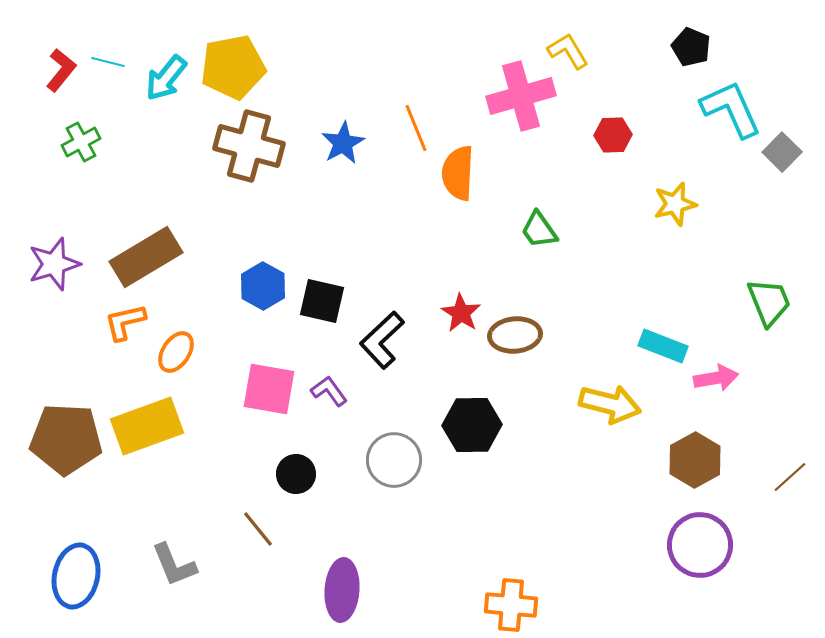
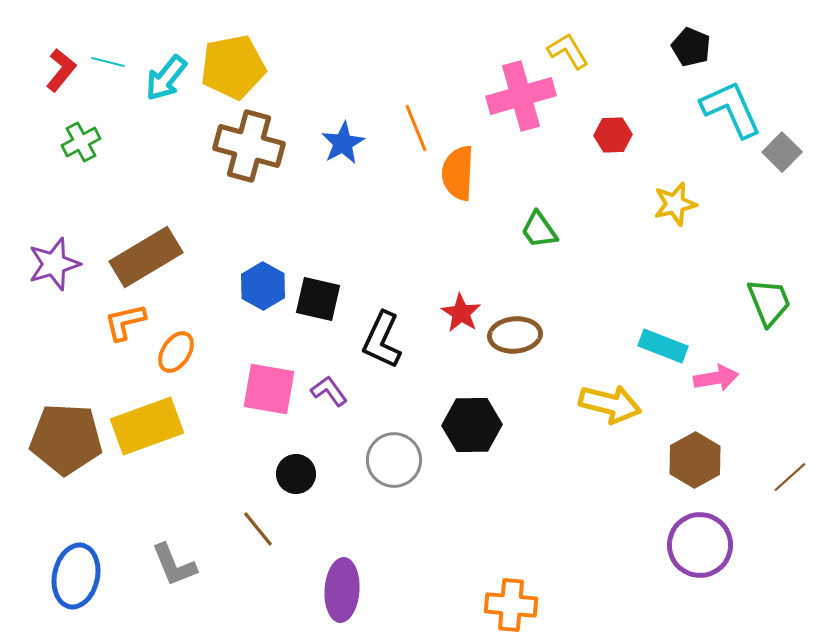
black square at (322, 301): moved 4 px left, 2 px up
black L-shape at (382, 340): rotated 22 degrees counterclockwise
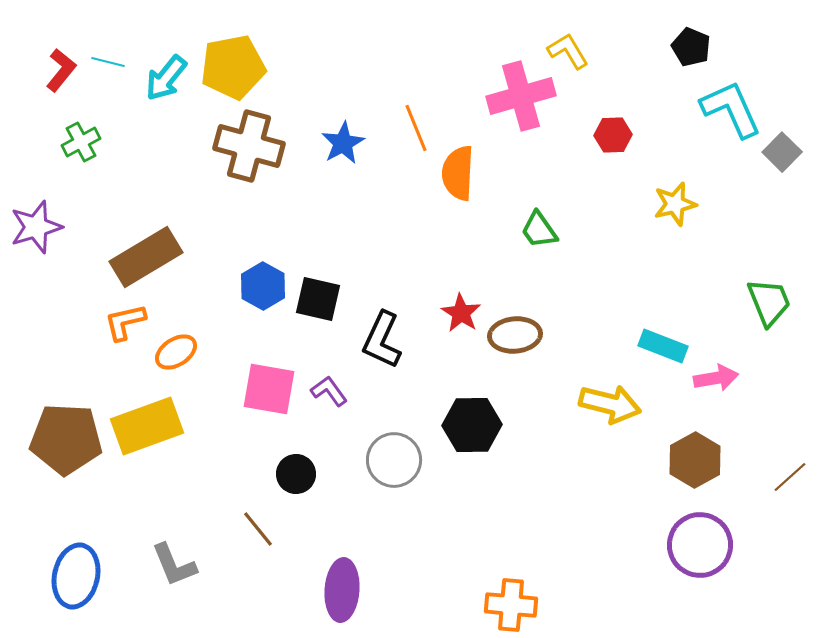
purple star at (54, 264): moved 18 px left, 37 px up
orange ellipse at (176, 352): rotated 24 degrees clockwise
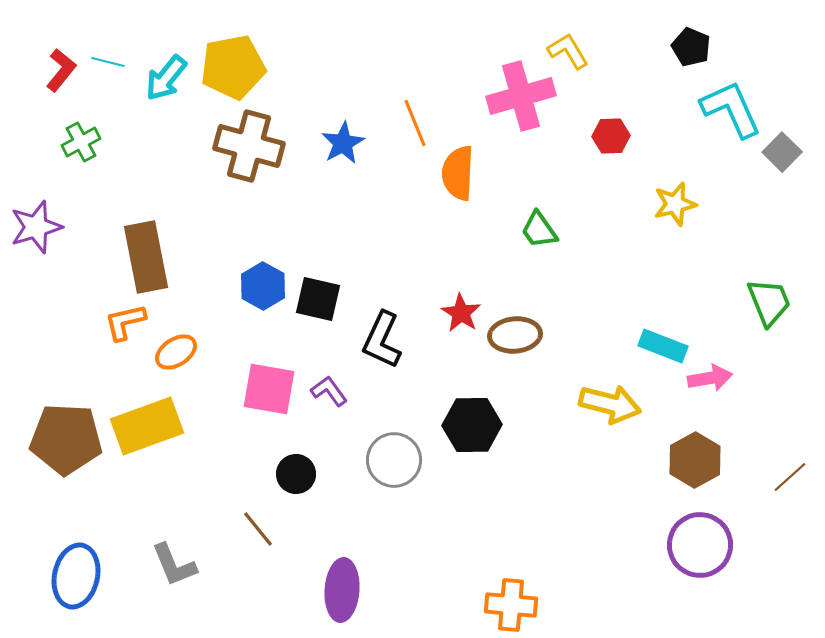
orange line at (416, 128): moved 1 px left, 5 px up
red hexagon at (613, 135): moved 2 px left, 1 px down
brown rectangle at (146, 257): rotated 70 degrees counterclockwise
pink arrow at (716, 378): moved 6 px left
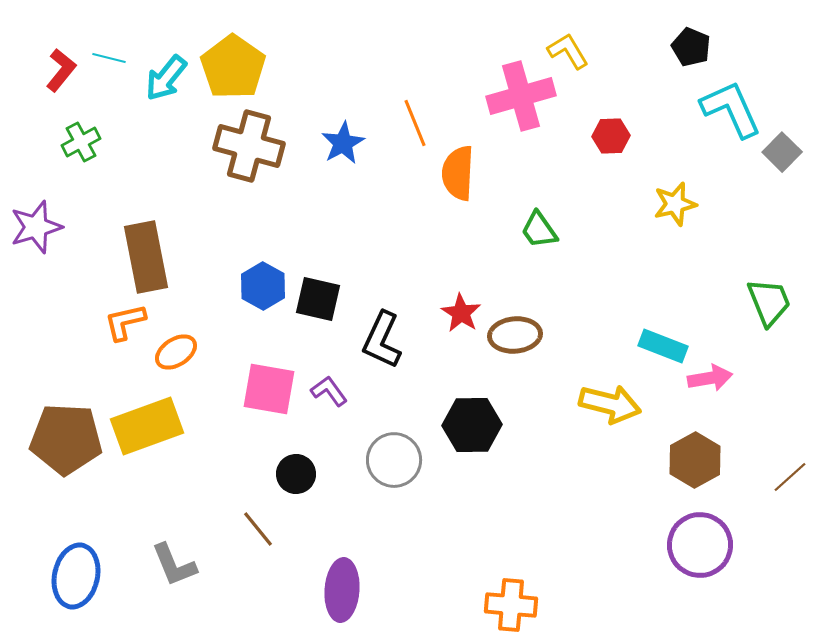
cyan line at (108, 62): moved 1 px right, 4 px up
yellow pentagon at (233, 67): rotated 26 degrees counterclockwise
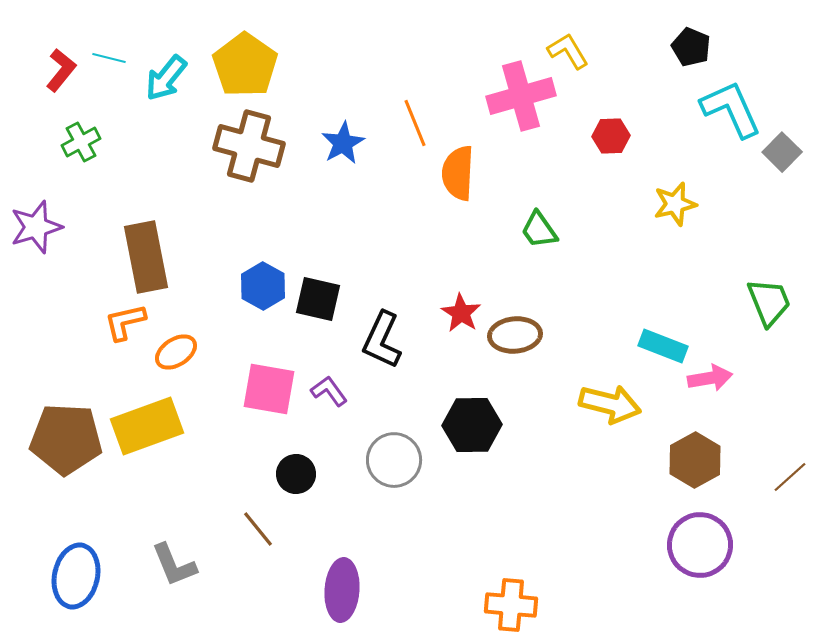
yellow pentagon at (233, 67): moved 12 px right, 2 px up
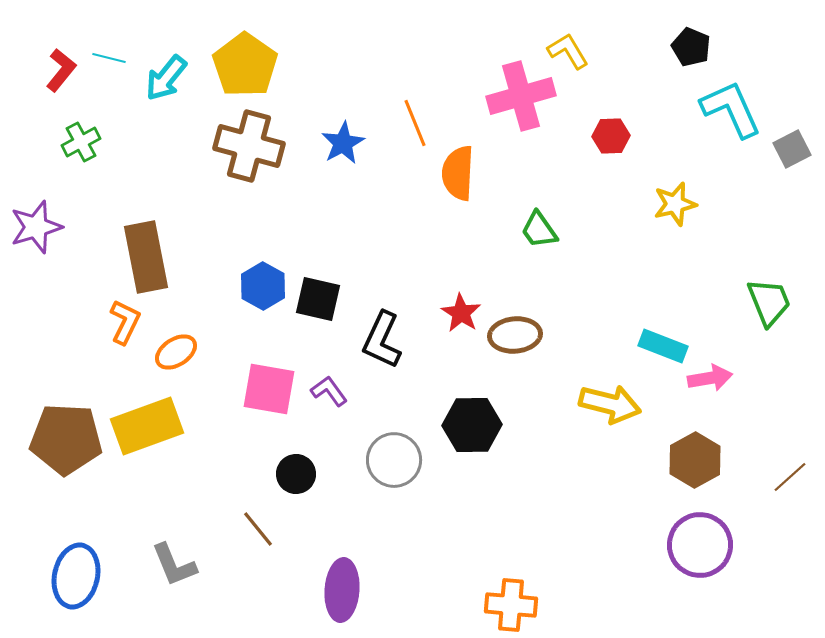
gray square at (782, 152): moved 10 px right, 3 px up; rotated 18 degrees clockwise
orange L-shape at (125, 322): rotated 129 degrees clockwise
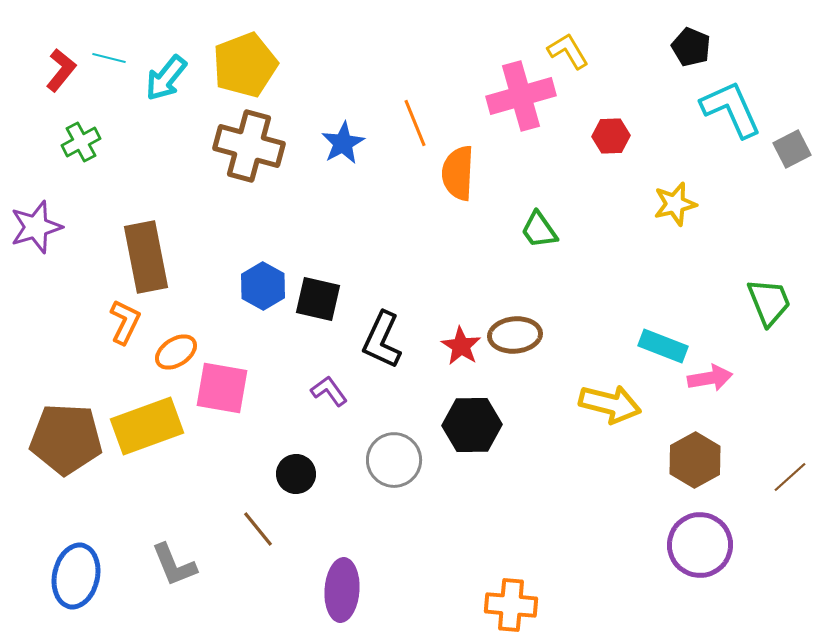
yellow pentagon at (245, 65): rotated 16 degrees clockwise
red star at (461, 313): moved 33 px down
pink square at (269, 389): moved 47 px left, 1 px up
